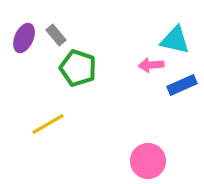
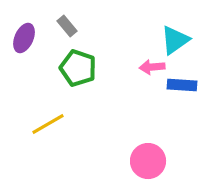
gray rectangle: moved 11 px right, 9 px up
cyan triangle: rotated 48 degrees counterclockwise
pink arrow: moved 1 px right, 2 px down
blue rectangle: rotated 28 degrees clockwise
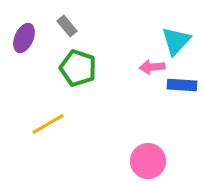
cyan triangle: moved 1 px right, 1 px down; rotated 12 degrees counterclockwise
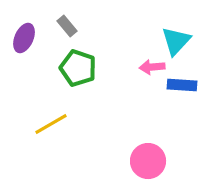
yellow line: moved 3 px right
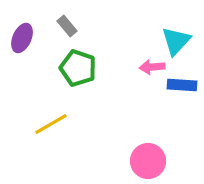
purple ellipse: moved 2 px left
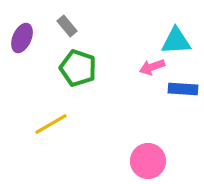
cyan triangle: rotated 44 degrees clockwise
pink arrow: rotated 15 degrees counterclockwise
blue rectangle: moved 1 px right, 4 px down
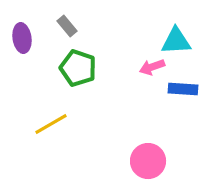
purple ellipse: rotated 32 degrees counterclockwise
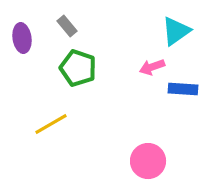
cyan triangle: moved 10 px up; rotated 32 degrees counterclockwise
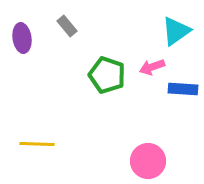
green pentagon: moved 29 px right, 7 px down
yellow line: moved 14 px left, 20 px down; rotated 32 degrees clockwise
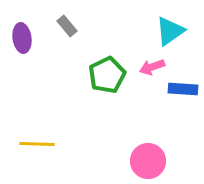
cyan triangle: moved 6 px left
green pentagon: rotated 27 degrees clockwise
